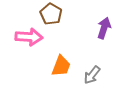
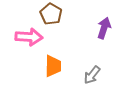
orange trapezoid: moved 8 px left; rotated 20 degrees counterclockwise
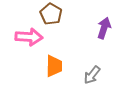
orange trapezoid: moved 1 px right
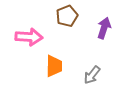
brown pentagon: moved 16 px right, 2 px down; rotated 20 degrees clockwise
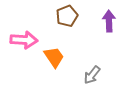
purple arrow: moved 5 px right, 7 px up; rotated 20 degrees counterclockwise
pink arrow: moved 5 px left, 3 px down
orange trapezoid: moved 9 px up; rotated 35 degrees counterclockwise
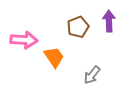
brown pentagon: moved 11 px right, 11 px down
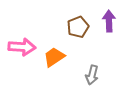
pink arrow: moved 2 px left, 7 px down
orange trapezoid: rotated 90 degrees counterclockwise
gray arrow: rotated 24 degrees counterclockwise
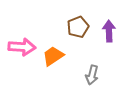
purple arrow: moved 10 px down
orange trapezoid: moved 1 px left, 1 px up
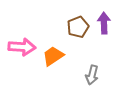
purple arrow: moved 5 px left, 8 px up
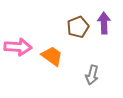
pink arrow: moved 4 px left
orange trapezoid: moved 1 px left; rotated 70 degrees clockwise
